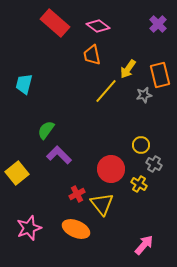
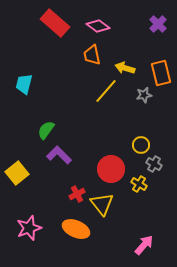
yellow arrow: moved 3 px left, 1 px up; rotated 72 degrees clockwise
orange rectangle: moved 1 px right, 2 px up
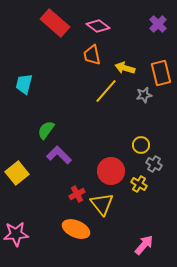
red circle: moved 2 px down
pink star: moved 13 px left, 6 px down; rotated 15 degrees clockwise
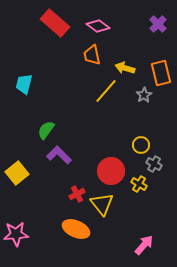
gray star: rotated 21 degrees counterclockwise
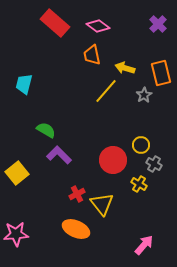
green semicircle: rotated 84 degrees clockwise
red circle: moved 2 px right, 11 px up
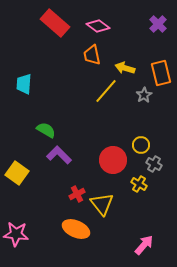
cyan trapezoid: rotated 10 degrees counterclockwise
yellow square: rotated 15 degrees counterclockwise
pink star: rotated 10 degrees clockwise
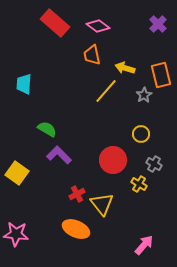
orange rectangle: moved 2 px down
green semicircle: moved 1 px right, 1 px up
yellow circle: moved 11 px up
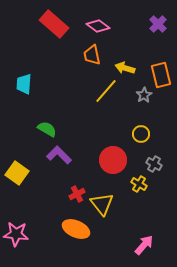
red rectangle: moved 1 px left, 1 px down
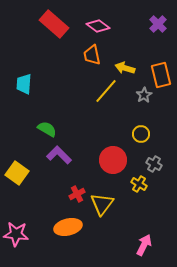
yellow triangle: rotated 15 degrees clockwise
orange ellipse: moved 8 px left, 2 px up; rotated 36 degrees counterclockwise
pink arrow: rotated 15 degrees counterclockwise
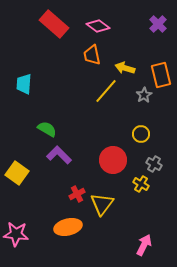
yellow cross: moved 2 px right
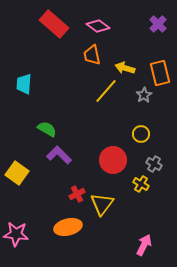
orange rectangle: moved 1 px left, 2 px up
